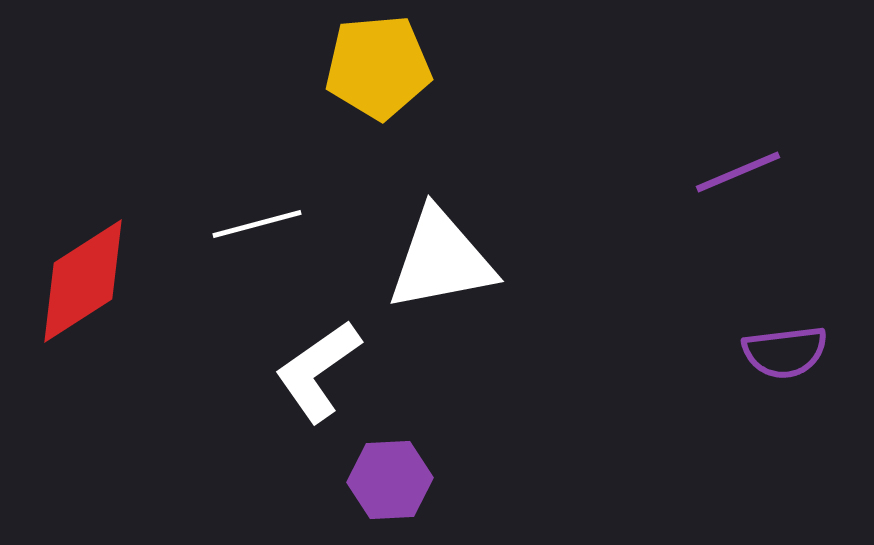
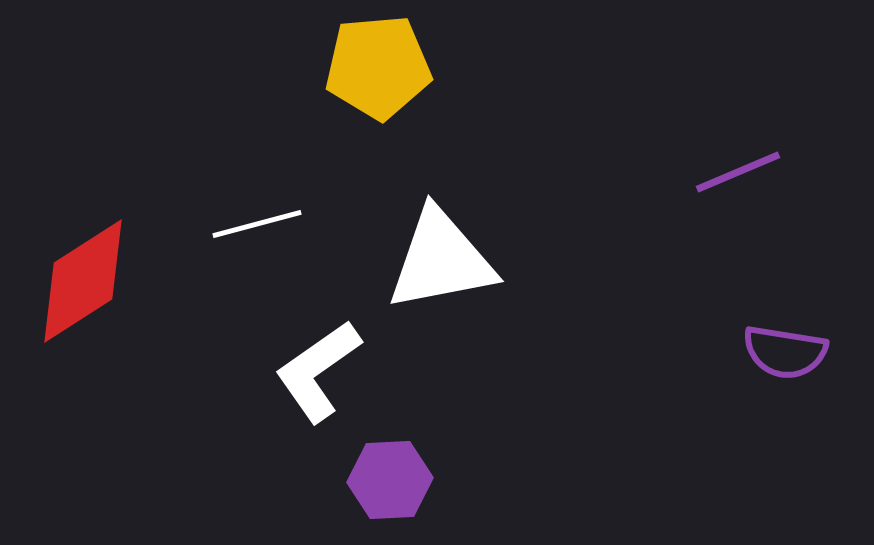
purple semicircle: rotated 16 degrees clockwise
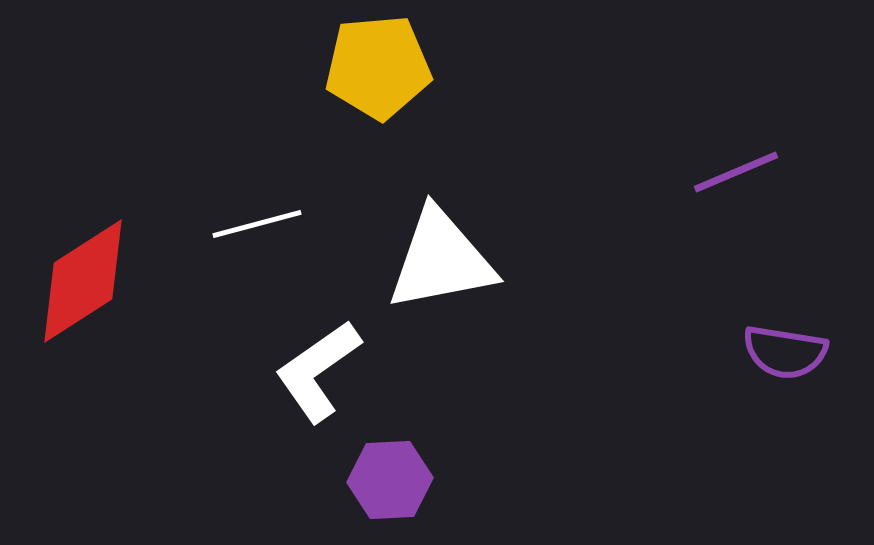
purple line: moved 2 px left
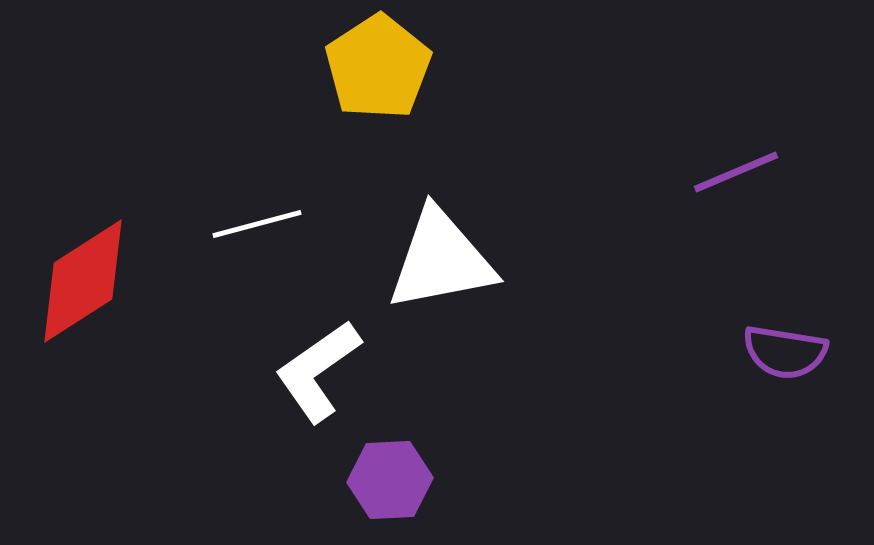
yellow pentagon: rotated 28 degrees counterclockwise
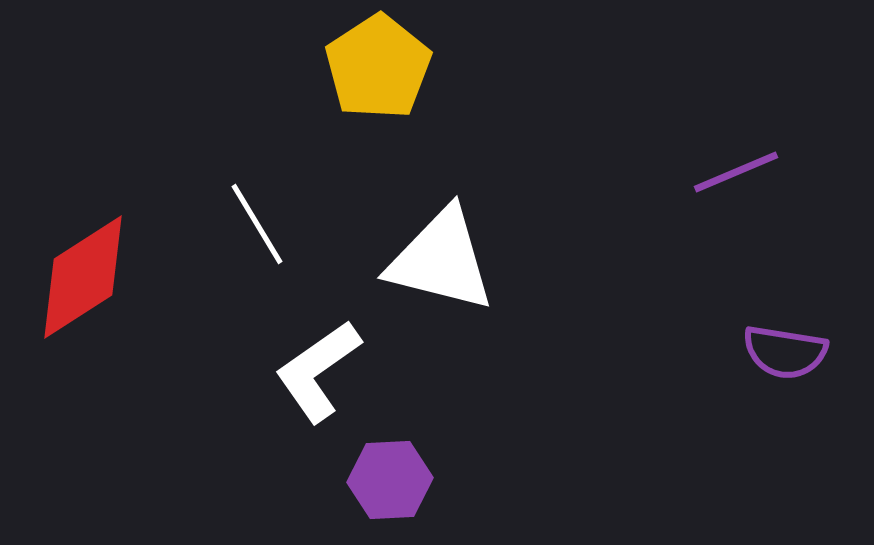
white line: rotated 74 degrees clockwise
white triangle: rotated 25 degrees clockwise
red diamond: moved 4 px up
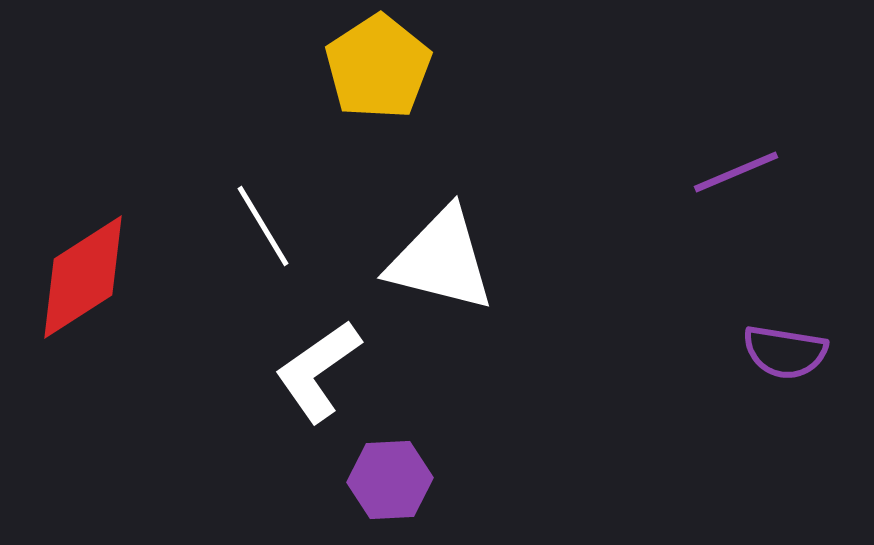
white line: moved 6 px right, 2 px down
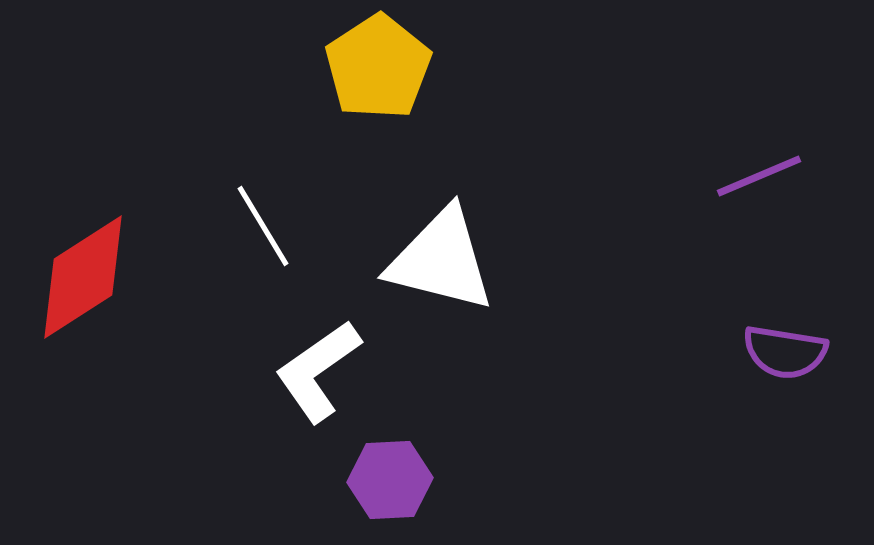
purple line: moved 23 px right, 4 px down
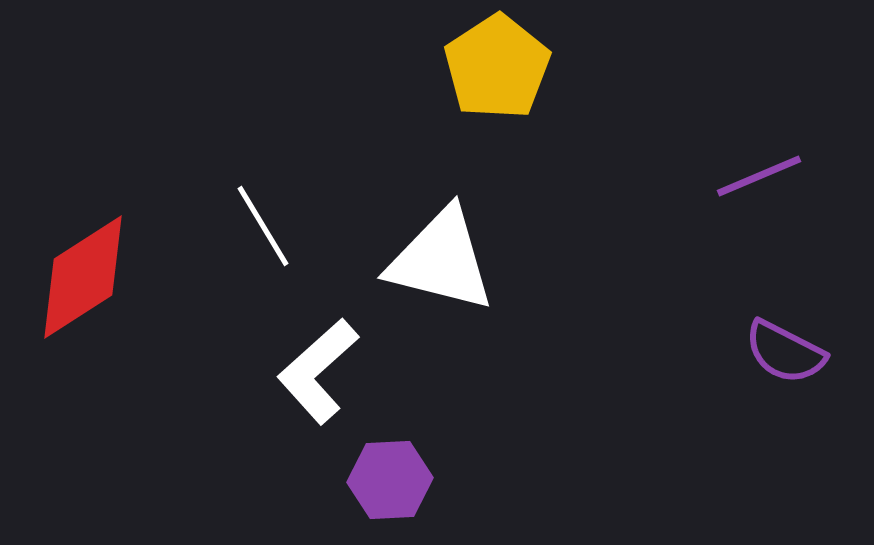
yellow pentagon: moved 119 px right
purple semicircle: rotated 18 degrees clockwise
white L-shape: rotated 7 degrees counterclockwise
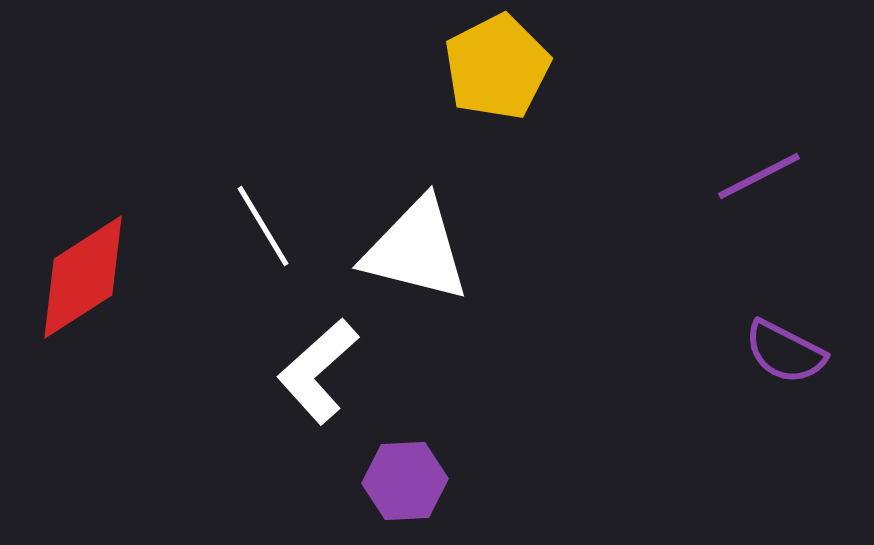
yellow pentagon: rotated 6 degrees clockwise
purple line: rotated 4 degrees counterclockwise
white triangle: moved 25 px left, 10 px up
purple hexagon: moved 15 px right, 1 px down
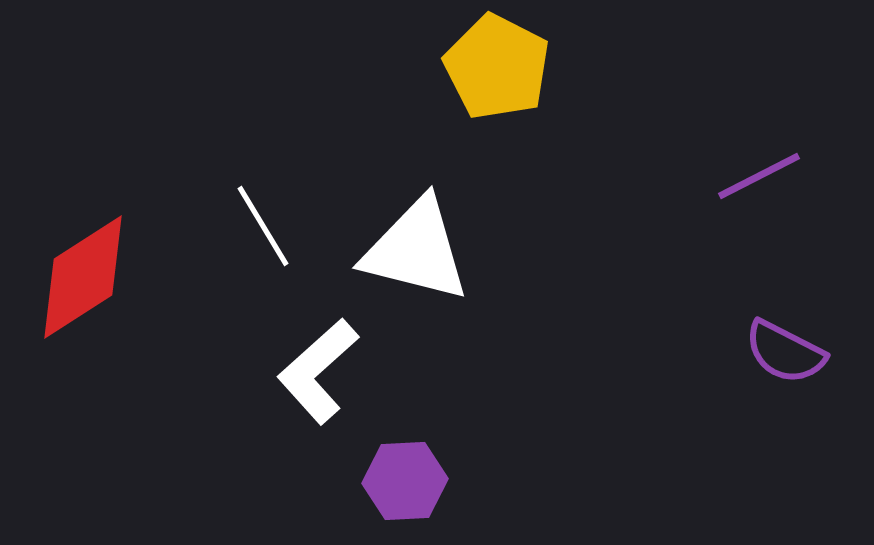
yellow pentagon: rotated 18 degrees counterclockwise
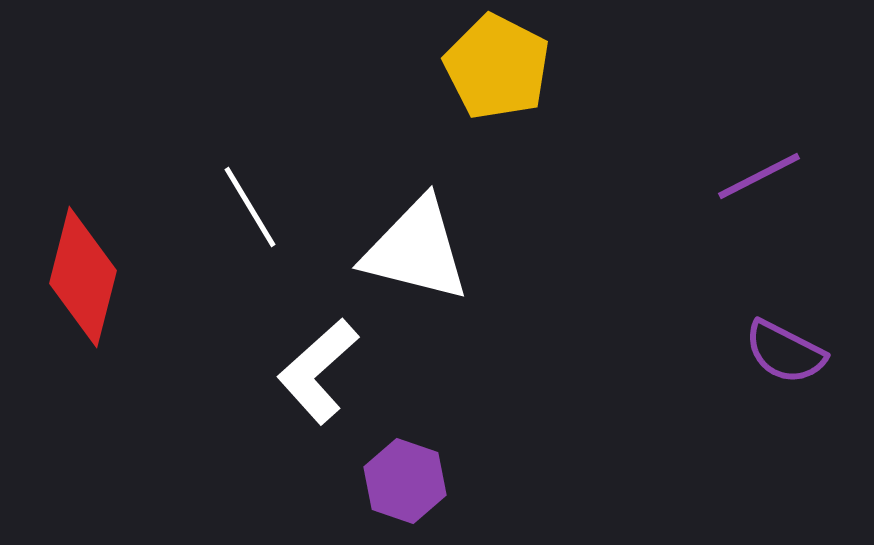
white line: moved 13 px left, 19 px up
red diamond: rotated 43 degrees counterclockwise
purple hexagon: rotated 22 degrees clockwise
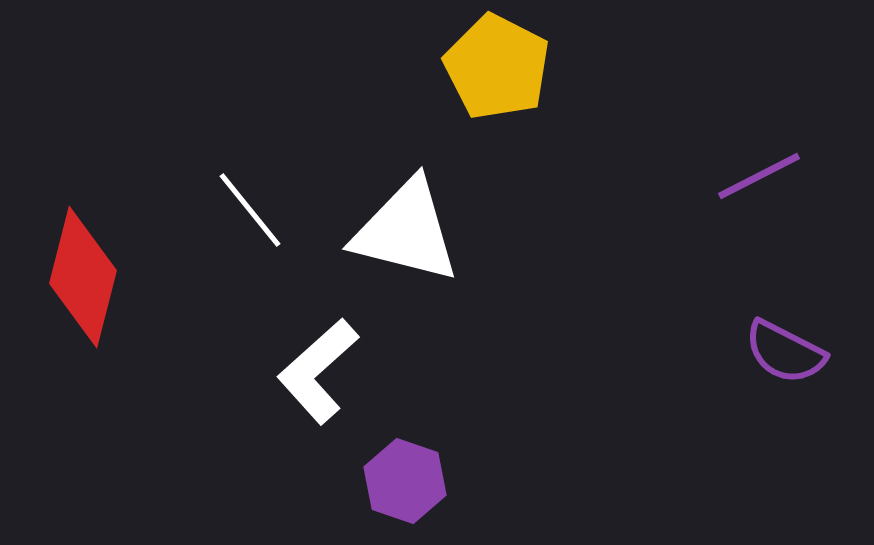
white line: moved 3 px down; rotated 8 degrees counterclockwise
white triangle: moved 10 px left, 19 px up
